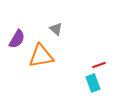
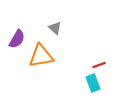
gray triangle: moved 1 px left, 1 px up
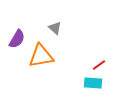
red line: rotated 16 degrees counterclockwise
cyan rectangle: rotated 66 degrees counterclockwise
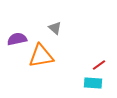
purple semicircle: rotated 132 degrees counterclockwise
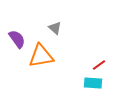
purple semicircle: rotated 66 degrees clockwise
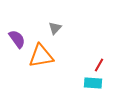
gray triangle: rotated 32 degrees clockwise
red line: rotated 24 degrees counterclockwise
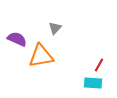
purple semicircle: rotated 30 degrees counterclockwise
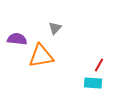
purple semicircle: rotated 18 degrees counterclockwise
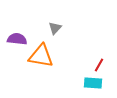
orange triangle: rotated 20 degrees clockwise
